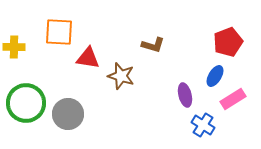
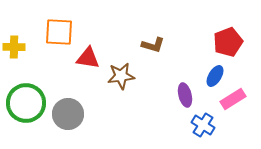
brown star: rotated 24 degrees counterclockwise
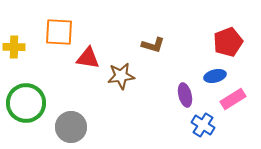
blue ellipse: rotated 45 degrees clockwise
gray circle: moved 3 px right, 13 px down
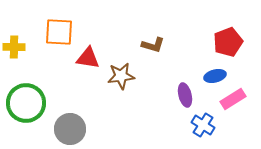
gray circle: moved 1 px left, 2 px down
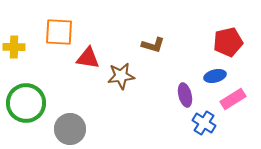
red pentagon: rotated 8 degrees clockwise
blue cross: moved 1 px right, 2 px up
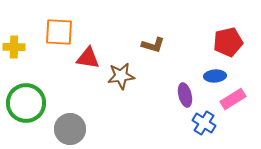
blue ellipse: rotated 10 degrees clockwise
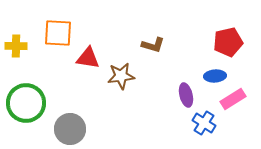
orange square: moved 1 px left, 1 px down
yellow cross: moved 2 px right, 1 px up
purple ellipse: moved 1 px right
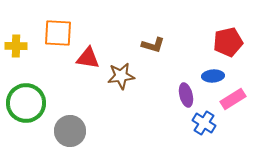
blue ellipse: moved 2 px left
gray circle: moved 2 px down
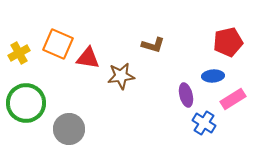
orange square: moved 11 px down; rotated 20 degrees clockwise
yellow cross: moved 3 px right, 7 px down; rotated 30 degrees counterclockwise
gray circle: moved 1 px left, 2 px up
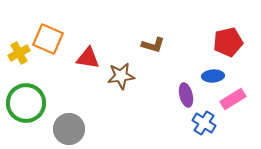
orange square: moved 10 px left, 5 px up
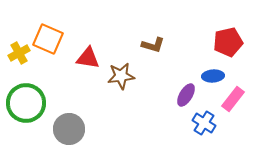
purple ellipse: rotated 45 degrees clockwise
pink rectangle: rotated 20 degrees counterclockwise
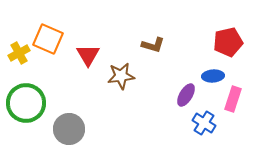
red triangle: moved 3 px up; rotated 50 degrees clockwise
pink rectangle: rotated 20 degrees counterclockwise
